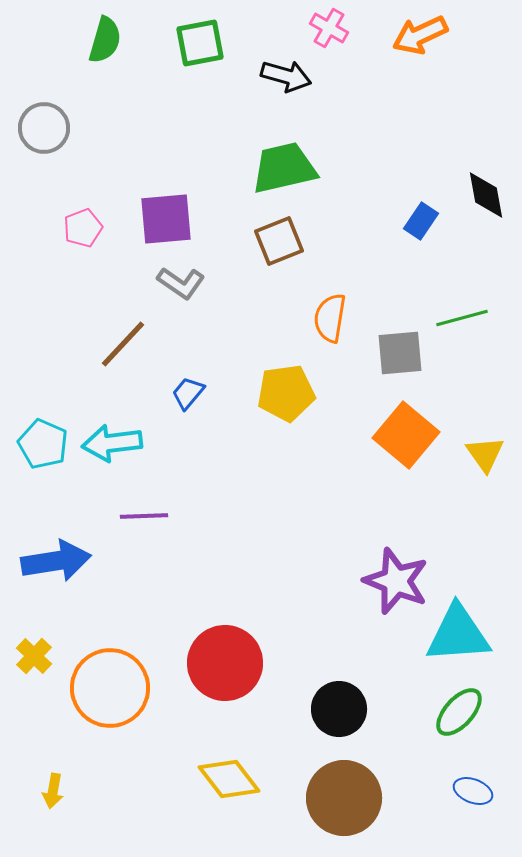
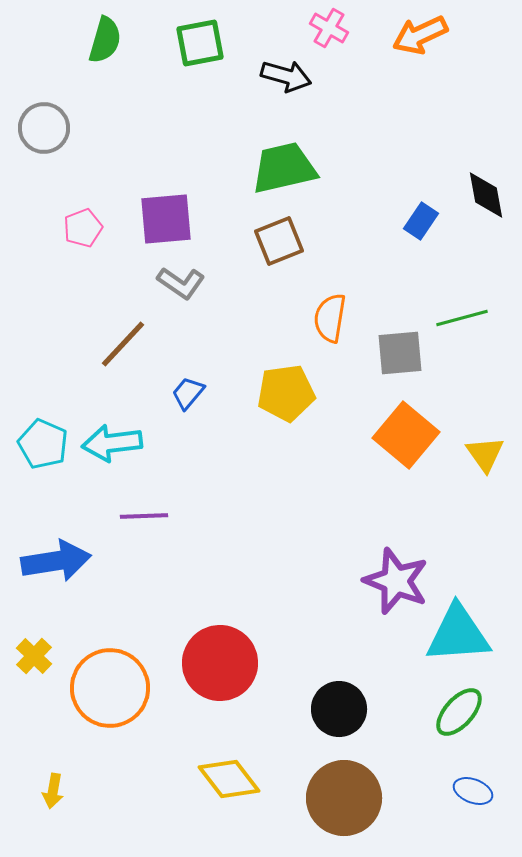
red circle: moved 5 px left
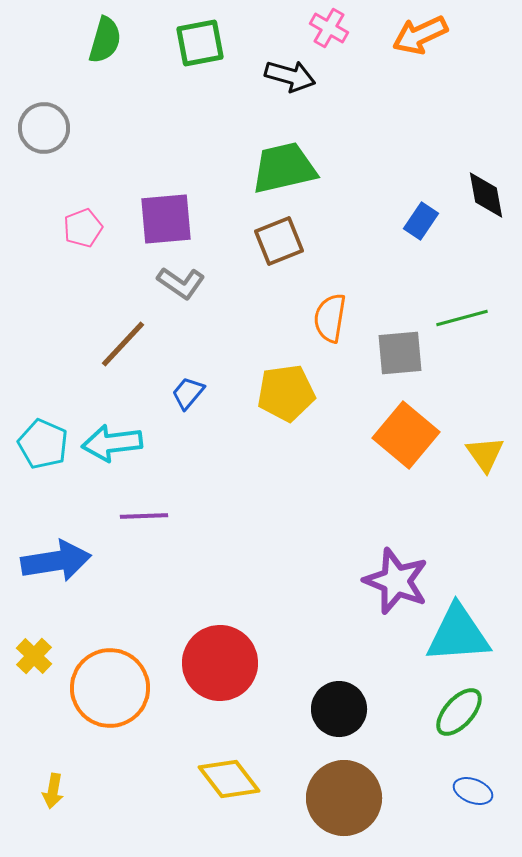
black arrow: moved 4 px right
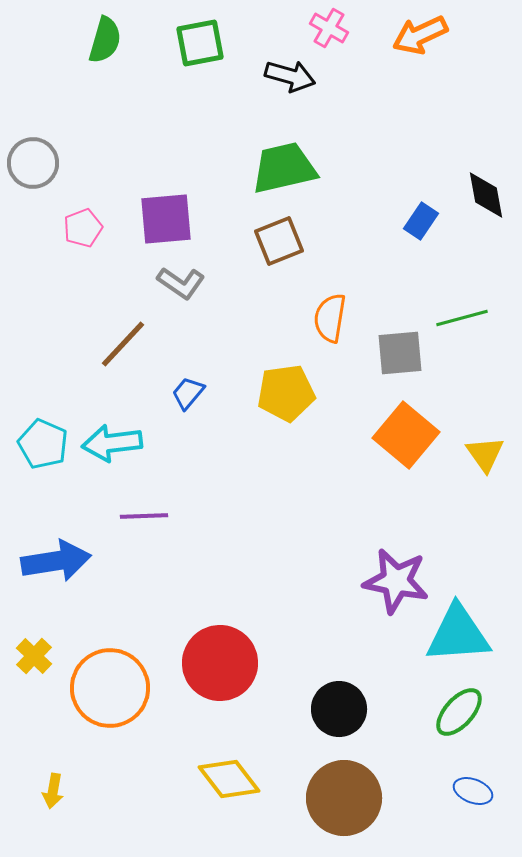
gray circle: moved 11 px left, 35 px down
purple star: rotated 10 degrees counterclockwise
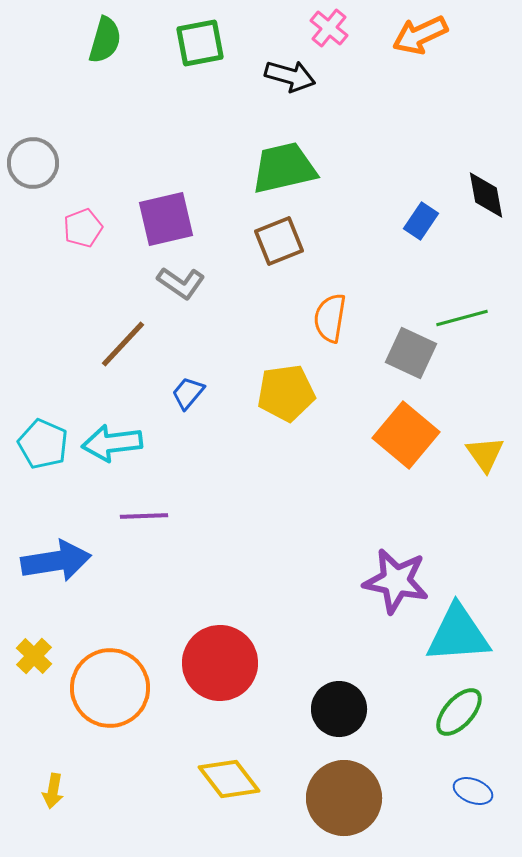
pink cross: rotated 9 degrees clockwise
purple square: rotated 8 degrees counterclockwise
gray square: moved 11 px right; rotated 30 degrees clockwise
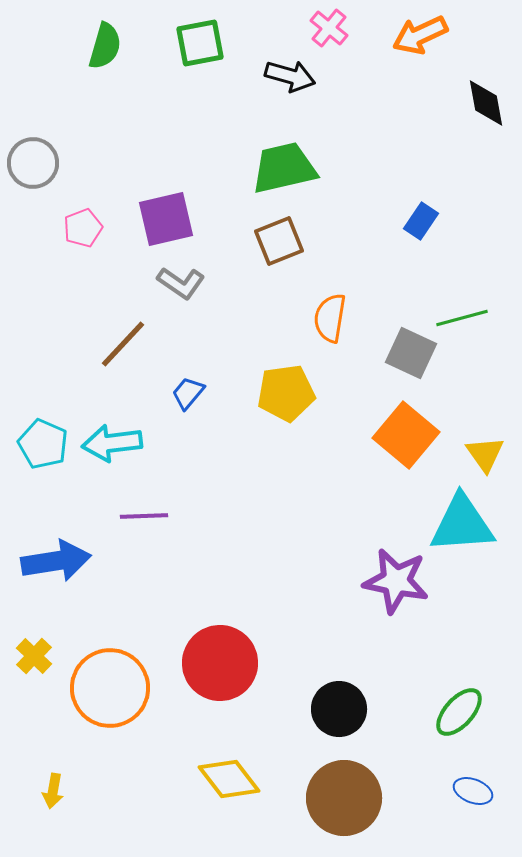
green semicircle: moved 6 px down
black diamond: moved 92 px up
cyan triangle: moved 4 px right, 110 px up
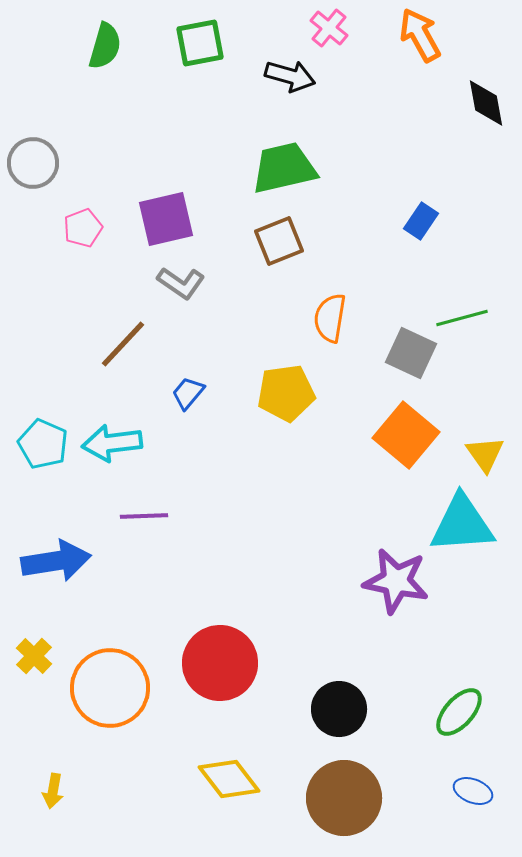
orange arrow: rotated 86 degrees clockwise
